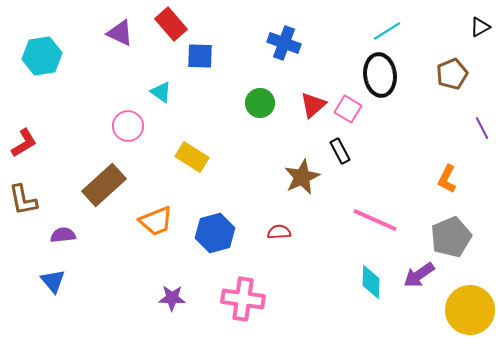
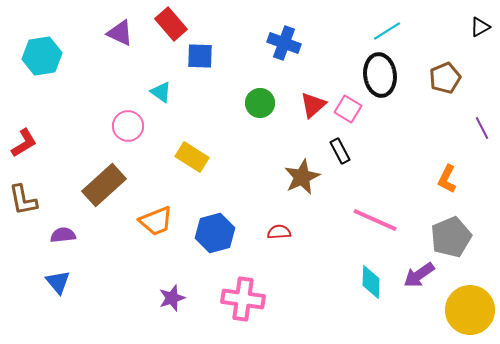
brown pentagon: moved 7 px left, 4 px down
blue triangle: moved 5 px right, 1 px down
purple star: rotated 20 degrees counterclockwise
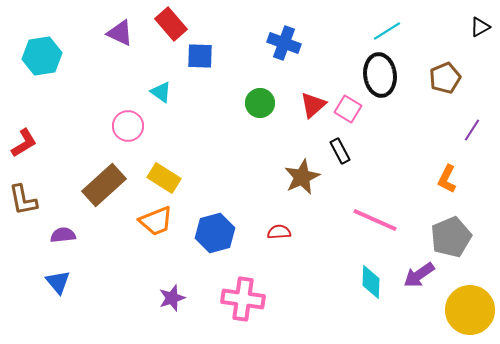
purple line: moved 10 px left, 2 px down; rotated 60 degrees clockwise
yellow rectangle: moved 28 px left, 21 px down
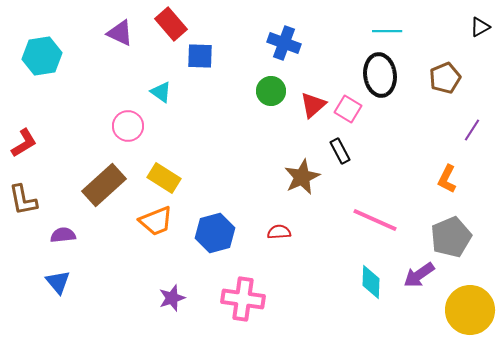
cyan line: rotated 32 degrees clockwise
green circle: moved 11 px right, 12 px up
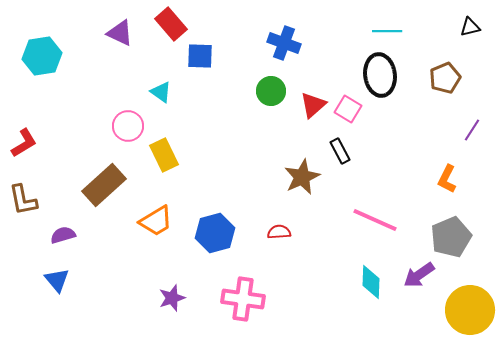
black triangle: moved 10 px left; rotated 15 degrees clockwise
yellow rectangle: moved 23 px up; rotated 32 degrees clockwise
orange trapezoid: rotated 9 degrees counterclockwise
purple semicircle: rotated 10 degrees counterclockwise
blue triangle: moved 1 px left, 2 px up
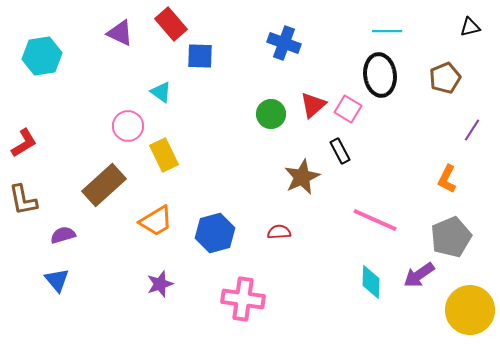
green circle: moved 23 px down
purple star: moved 12 px left, 14 px up
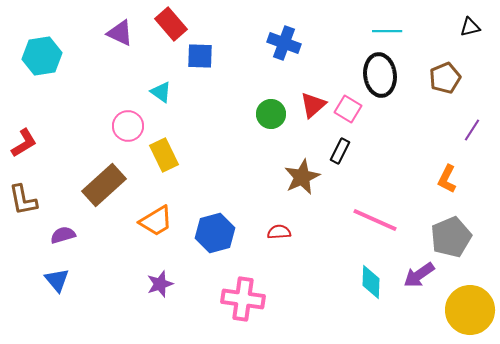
black rectangle: rotated 55 degrees clockwise
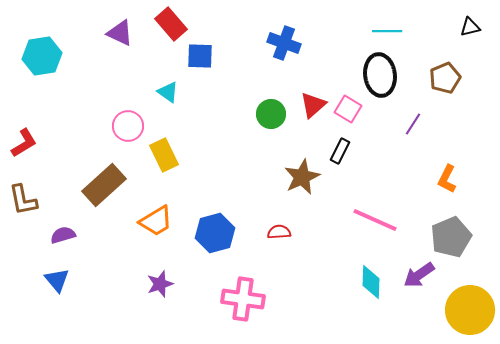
cyan triangle: moved 7 px right
purple line: moved 59 px left, 6 px up
